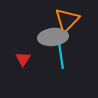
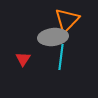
cyan line: moved 1 px down; rotated 15 degrees clockwise
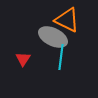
orange triangle: rotated 48 degrees counterclockwise
gray ellipse: rotated 32 degrees clockwise
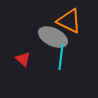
orange triangle: moved 2 px right, 1 px down
red triangle: rotated 21 degrees counterclockwise
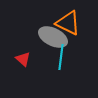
orange triangle: moved 1 px left, 2 px down
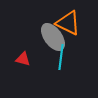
gray ellipse: rotated 28 degrees clockwise
red triangle: rotated 28 degrees counterclockwise
